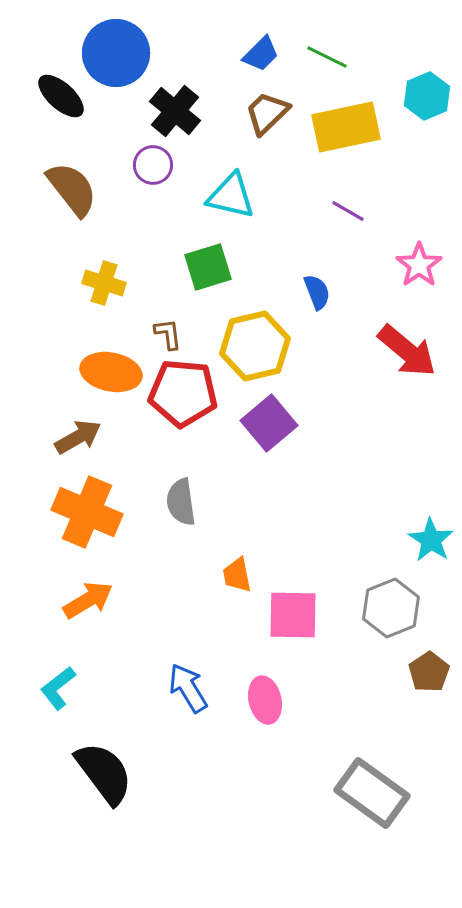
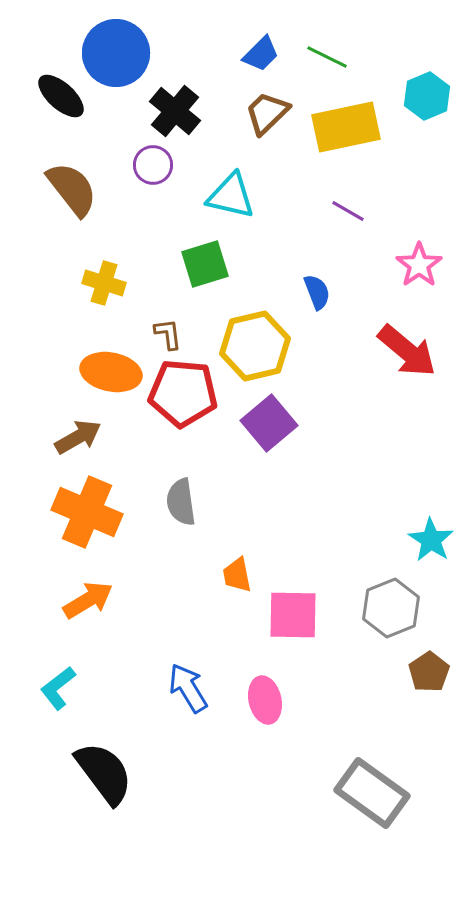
green square: moved 3 px left, 3 px up
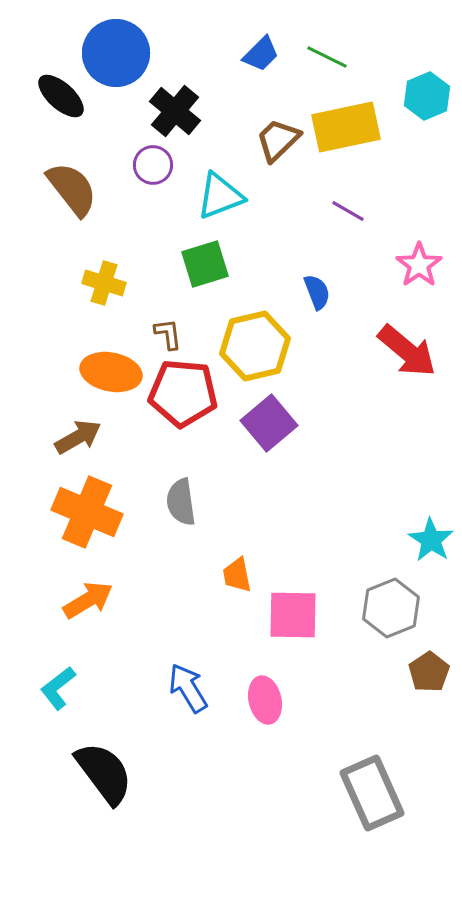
brown trapezoid: moved 11 px right, 27 px down
cyan triangle: moved 11 px left; rotated 34 degrees counterclockwise
gray rectangle: rotated 30 degrees clockwise
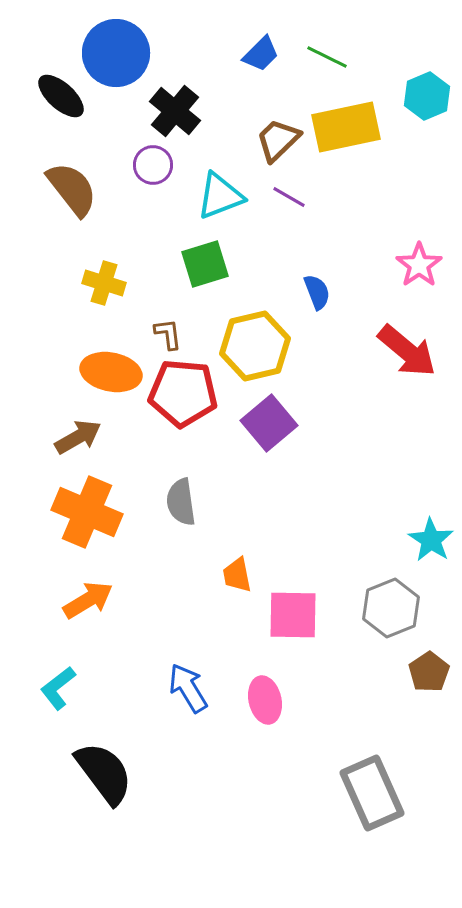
purple line: moved 59 px left, 14 px up
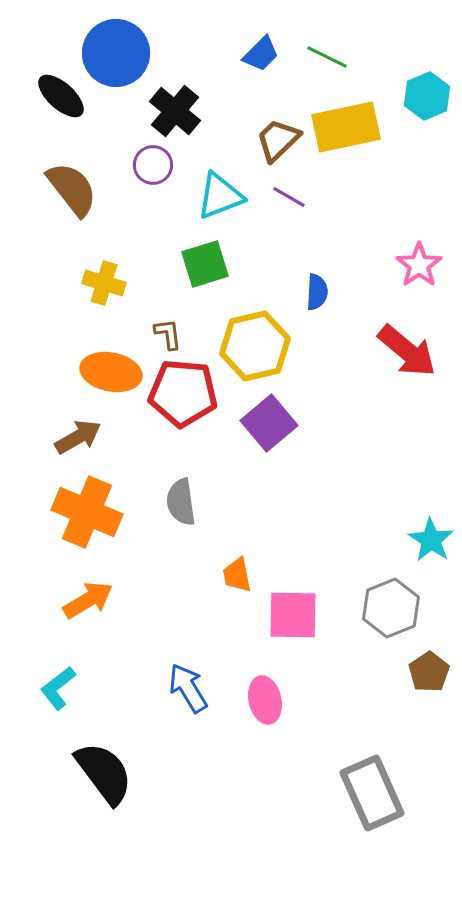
blue semicircle: rotated 24 degrees clockwise
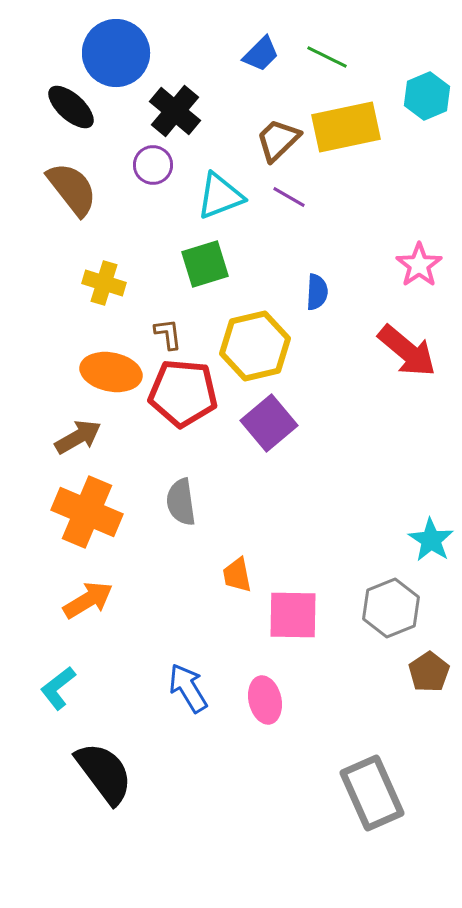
black ellipse: moved 10 px right, 11 px down
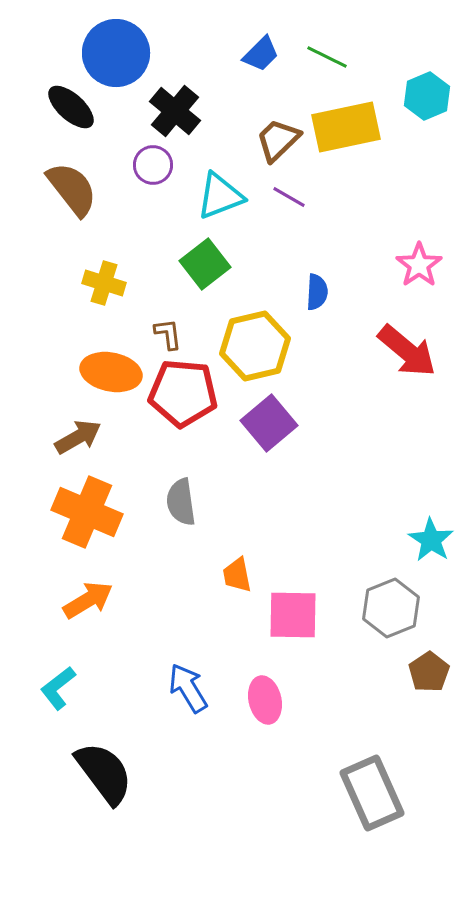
green square: rotated 21 degrees counterclockwise
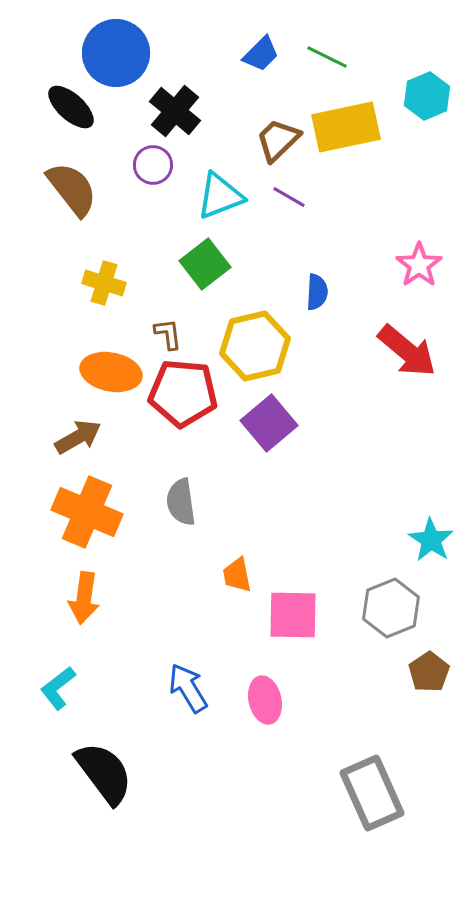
orange arrow: moved 4 px left, 2 px up; rotated 129 degrees clockwise
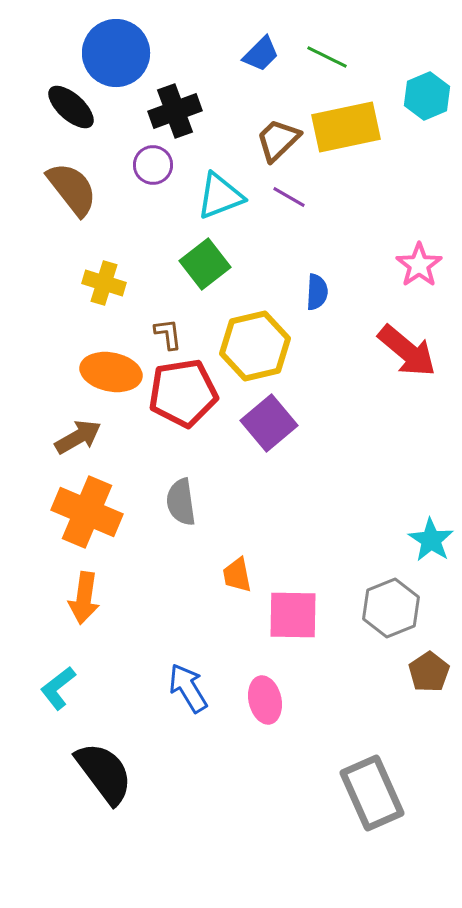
black cross: rotated 30 degrees clockwise
red pentagon: rotated 14 degrees counterclockwise
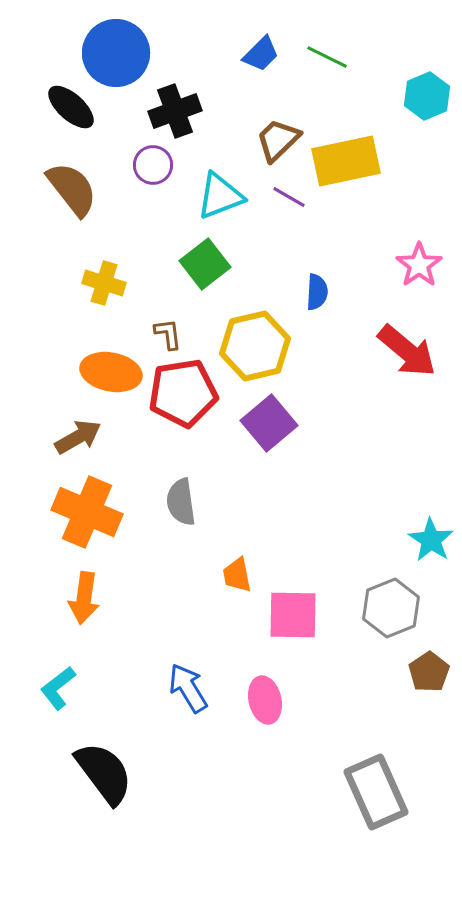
yellow rectangle: moved 34 px down
gray rectangle: moved 4 px right, 1 px up
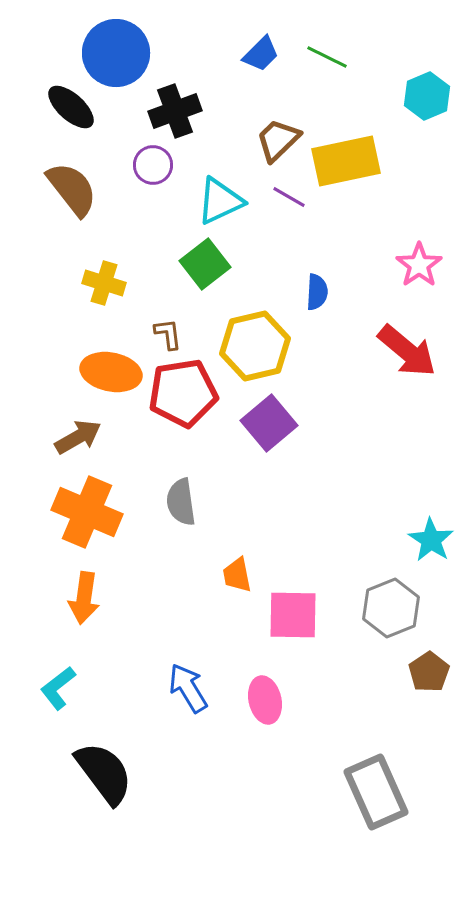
cyan triangle: moved 5 px down; rotated 4 degrees counterclockwise
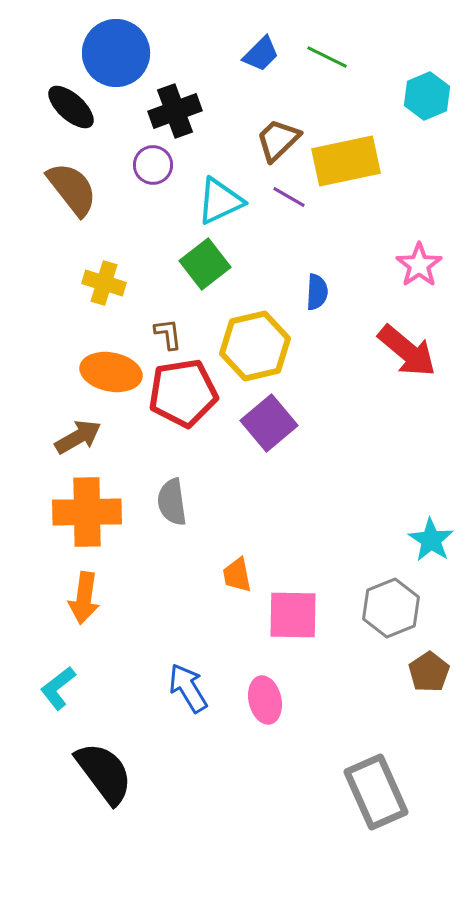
gray semicircle: moved 9 px left
orange cross: rotated 24 degrees counterclockwise
